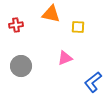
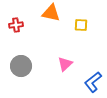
orange triangle: moved 1 px up
yellow square: moved 3 px right, 2 px up
pink triangle: moved 6 px down; rotated 21 degrees counterclockwise
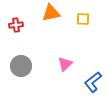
orange triangle: rotated 24 degrees counterclockwise
yellow square: moved 2 px right, 6 px up
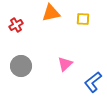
red cross: rotated 24 degrees counterclockwise
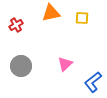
yellow square: moved 1 px left, 1 px up
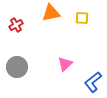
gray circle: moved 4 px left, 1 px down
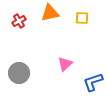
orange triangle: moved 1 px left
red cross: moved 3 px right, 4 px up
gray circle: moved 2 px right, 6 px down
blue L-shape: rotated 20 degrees clockwise
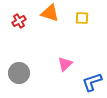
orange triangle: rotated 30 degrees clockwise
blue L-shape: moved 1 px left
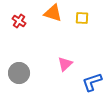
orange triangle: moved 3 px right
red cross: rotated 24 degrees counterclockwise
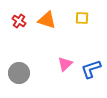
orange triangle: moved 6 px left, 7 px down
blue L-shape: moved 1 px left, 13 px up
